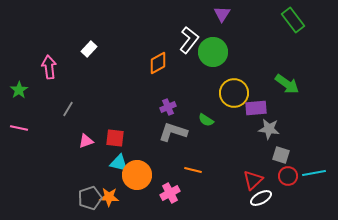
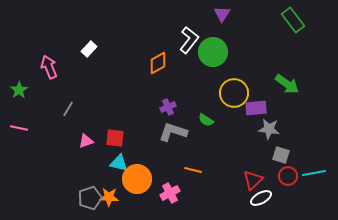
pink arrow: rotated 15 degrees counterclockwise
orange circle: moved 4 px down
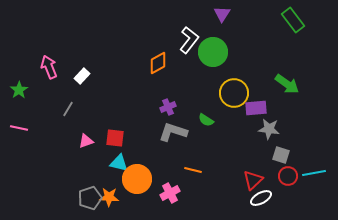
white rectangle: moved 7 px left, 27 px down
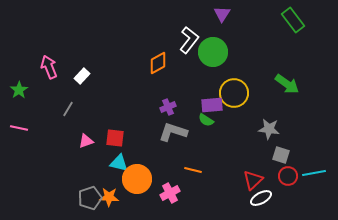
purple rectangle: moved 44 px left, 3 px up
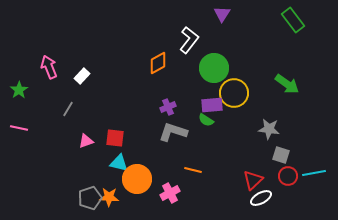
green circle: moved 1 px right, 16 px down
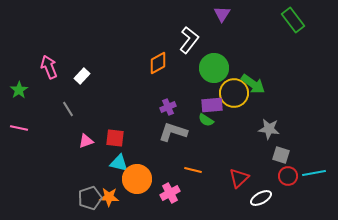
green arrow: moved 34 px left
gray line: rotated 63 degrees counterclockwise
red triangle: moved 14 px left, 2 px up
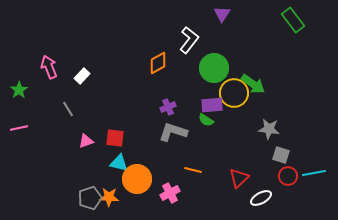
pink line: rotated 24 degrees counterclockwise
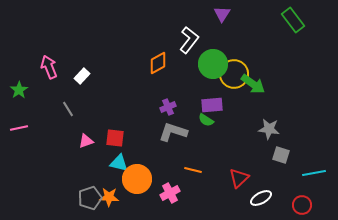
green circle: moved 1 px left, 4 px up
yellow circle: moved 19 px up
red circle: moved 14 px right, 29 px down
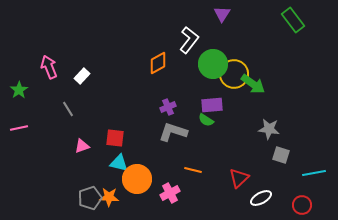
pink triangle: moved 4 px left, 5 px down
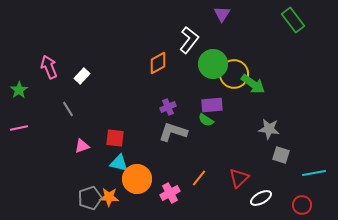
orange line: moved 6 px right, 8 px down; rotated 66 degrees counterclockwise
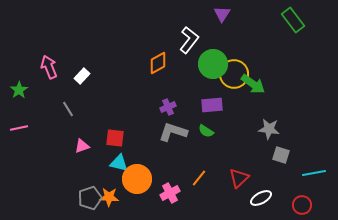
green semicircle: moved 11 px down
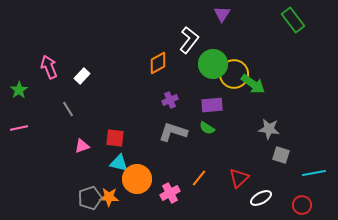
purple cross: moved 2 px right, 7 px up
green semicircle: moved 1 px right, 3 px up
